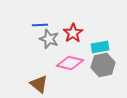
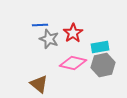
pink diamond: moved 3 px right
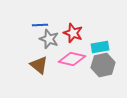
red star: rotated 18 degrees counterclockwise
pink diamond: moved 1 px left, 4 px up
brown triangle: moved 19 px up
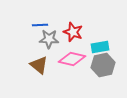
red star: moved 1 px up
gray star: rotated 18 degrees counterclockwise
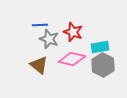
gray star: rotated 18 degrees clockwise
gray hexagon: rotated 20 degrees counterclockwise
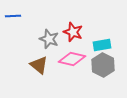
blue line: moved 27 px left, 9 px up
cyan rectangle: moved 2 px right, 2 px up
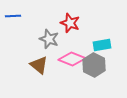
red star: moved 3 px left, 9 px up
pink diamond: rotated 8 degrees clockwise
gray hexagon: moved 9 px left
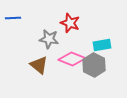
blue line: moved 2 px down
gray star: rotated 12 degrees counterclockwise
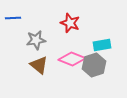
gray star: moved 13 px left, 1 px down; rotated 18 degrees counterclockwise
gray hexagon: rotated 15 degrees clockwise
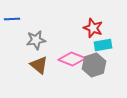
blue line: moved 1 px left, 1 px down
red star: moved 23 px right, 5 px down
cyan rectangle: moved 1 px right
